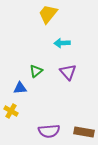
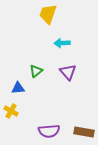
yellow trapezoid: rotated 20 degrees counterclockwise
blue triangle: moved 2 px left
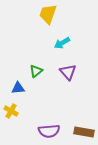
cyan arrow: rotated 28 degrees counterclockwise
